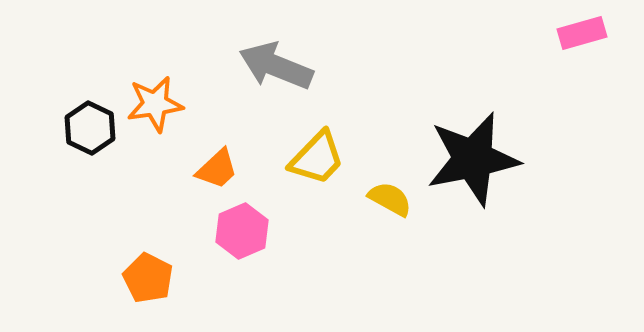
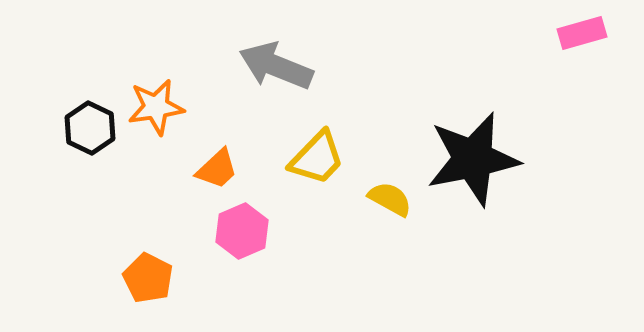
orange star: moved 1 px right, 3 px down
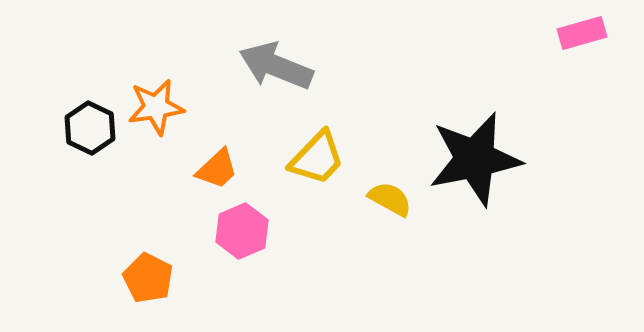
black star: moved 2 px right
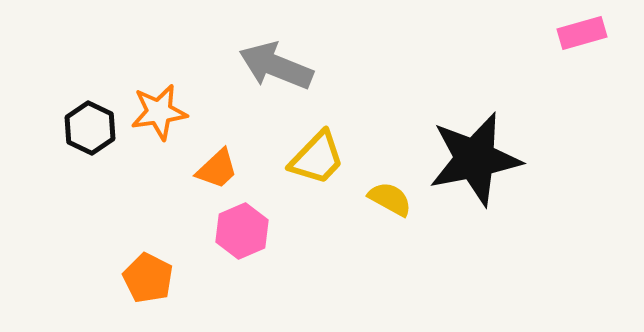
orange star: moved 3 px right, 5 px down
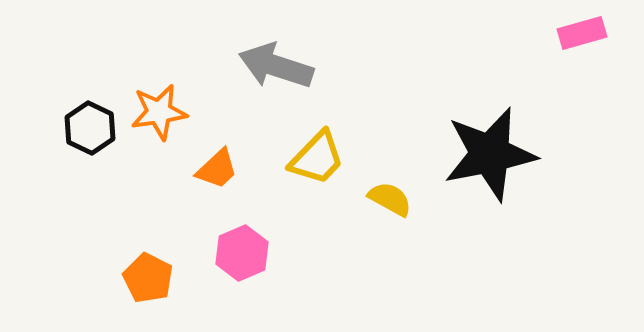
gray arrow: rotated 4 degrees counterclockwise
black star: moved 15 px right, 5 px up
pink hexagon: moved 22 px down
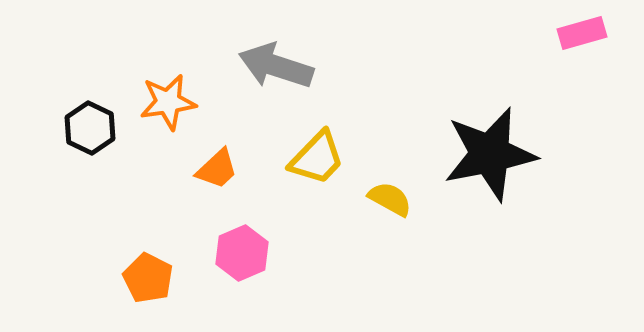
orange star: moved 9 px right, 10 px up
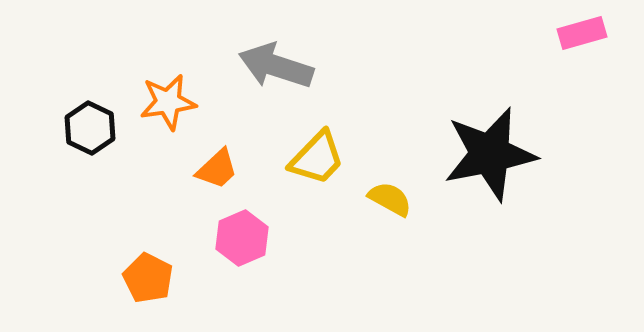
pink hexagon: moved 15 px up
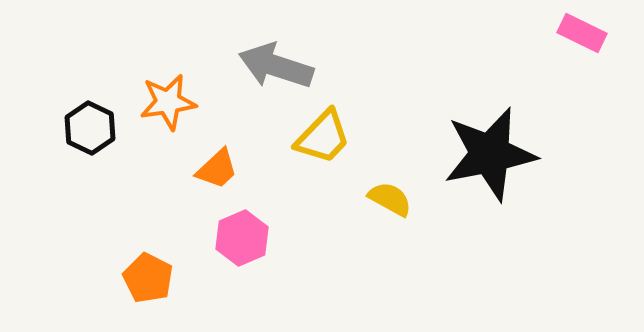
pink rectangle: rotated 42 degrees clockwise
yellow trapezoid: moved 6 px right, 21 px up
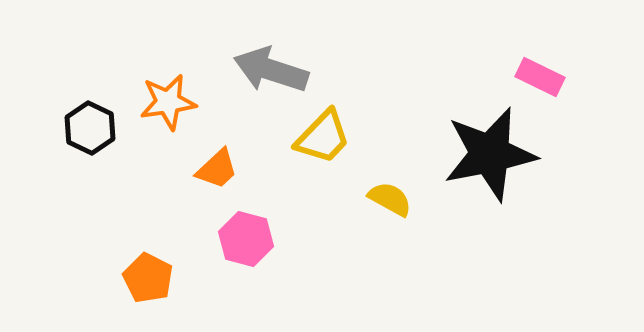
pink rectangle: moved 42 px left, 44 px down
gray arrow: moved 5 px left, 4 px down
pink hexagon: moved 4 px right, 1 px down; rotated 22 degrees counterclockwise
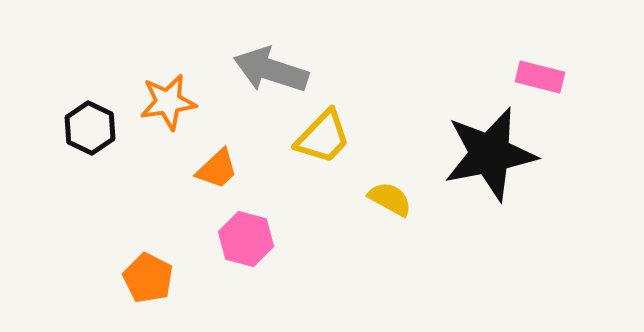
pink rectangle: rotated 12 degrees counterclockwise
